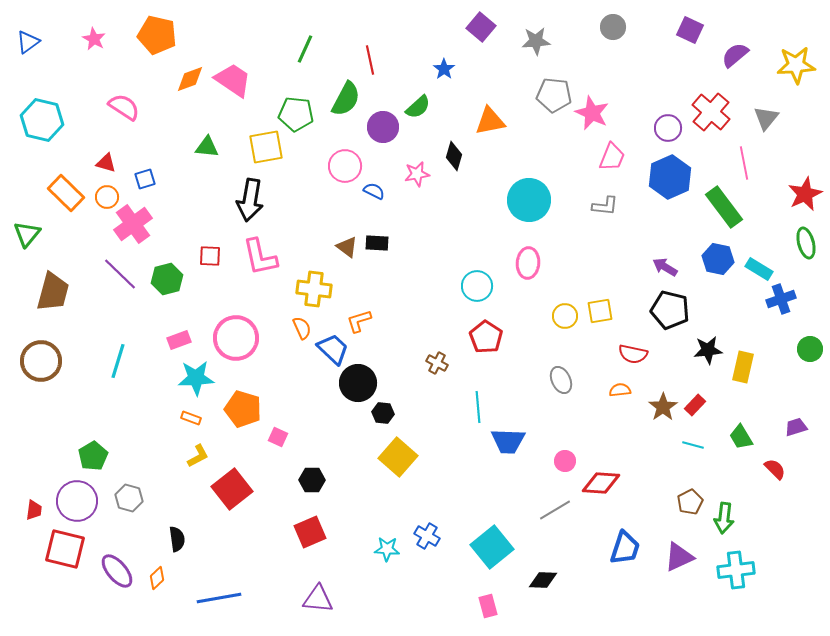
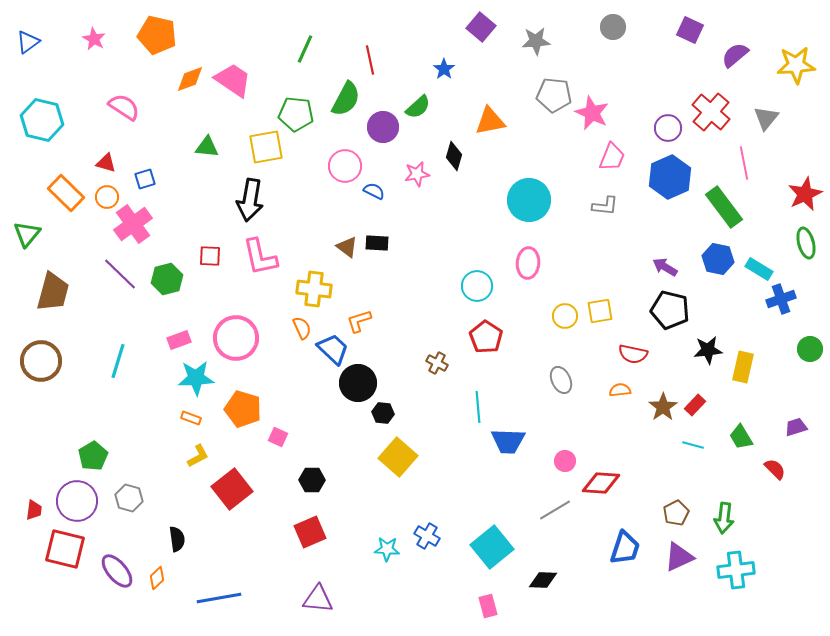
brown pentagon at (690, 502): moved 14 px left, 11 px down
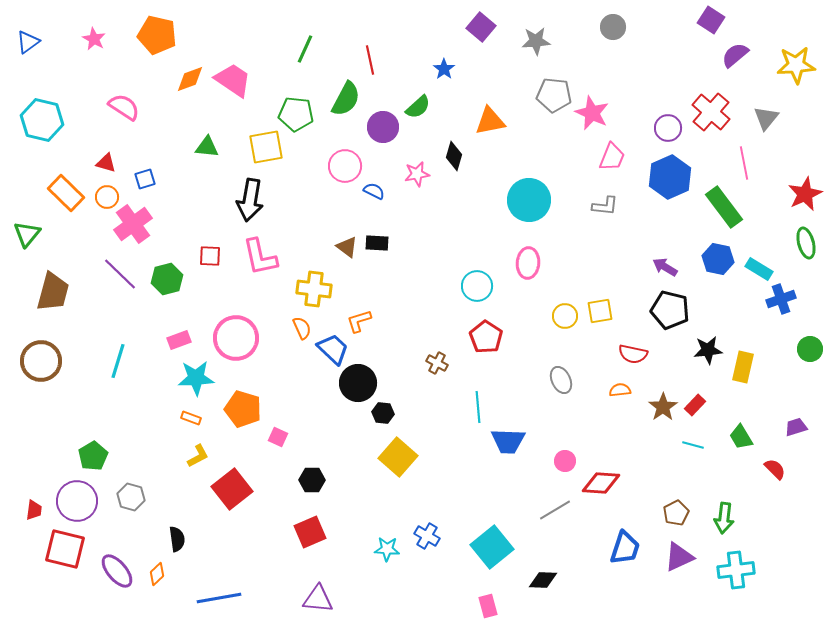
purple square at (690, 30): moved 21 px right, 10 px up; rotated 8 degrees clockwise
gray hexagon at (129, 498): moved 2 px right, 1 px up
orange diamond at (157, 578): moved 4 px up
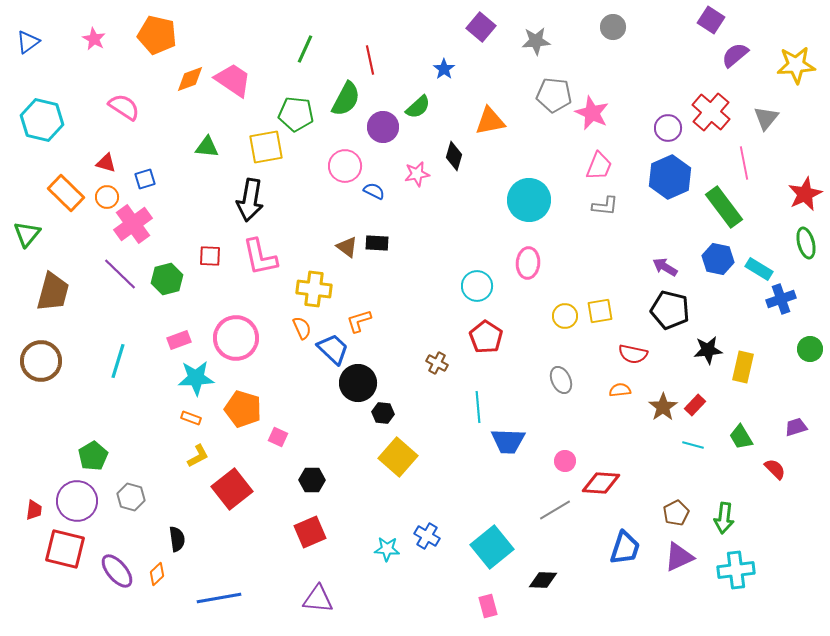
pink trapezoid at (612, 157): moved 13 px left, 9 px down
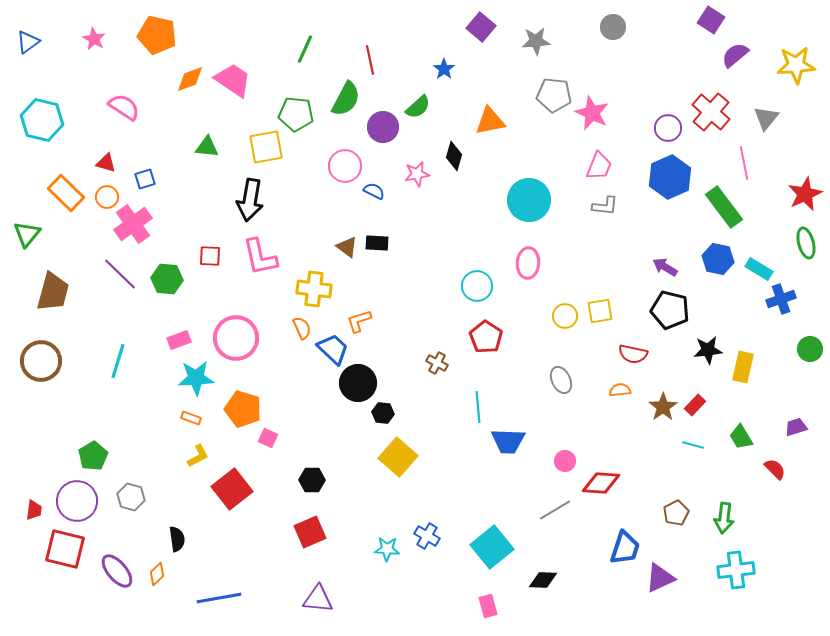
green hexagon at (167, 279): rotated 20 degrees clockwise
pink square at (278, 437): moved 10 px left, 1 px down
purple triangle at (679, 557): moved 19 px left, 21 px down
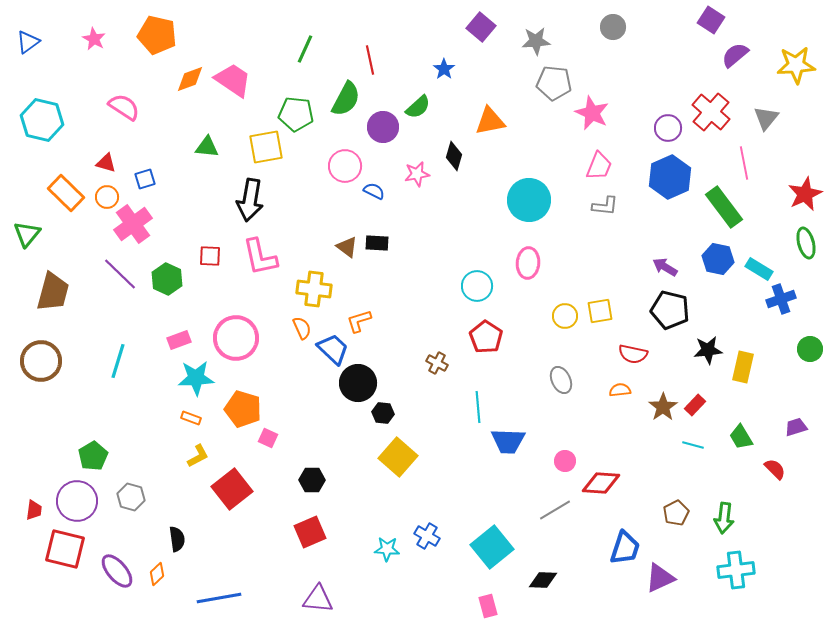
gray pentagon at (554, 95): moved 12 px up
green hexagon at (167, 279): rotated 20 degrees clockwise
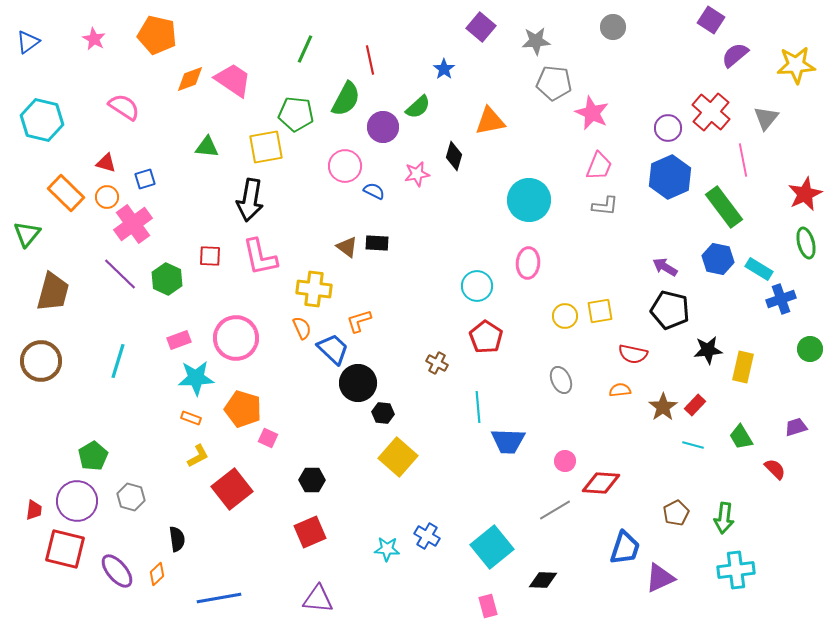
pink line at (744, 163): moved 1 px left, 3 px up
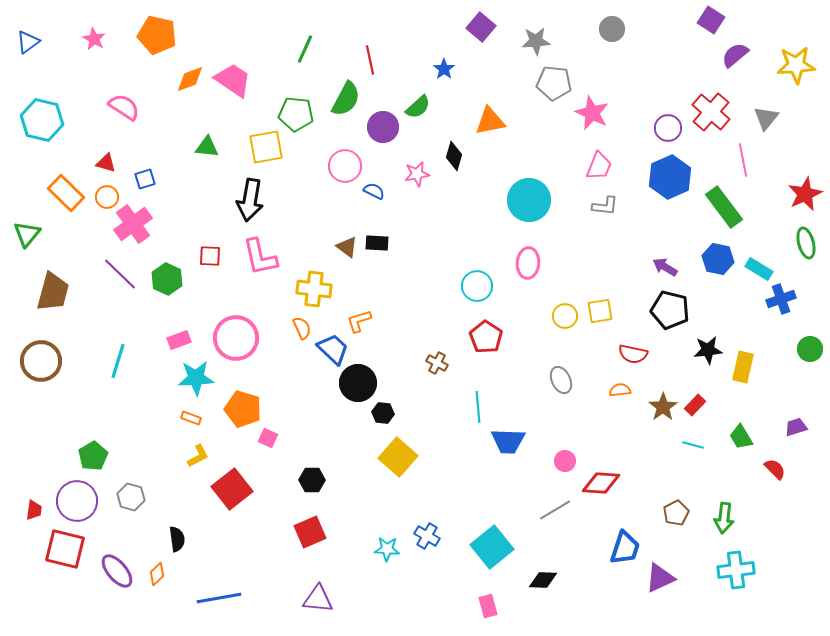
gray circle at (613, 27): moved 1 px left, 2 px down
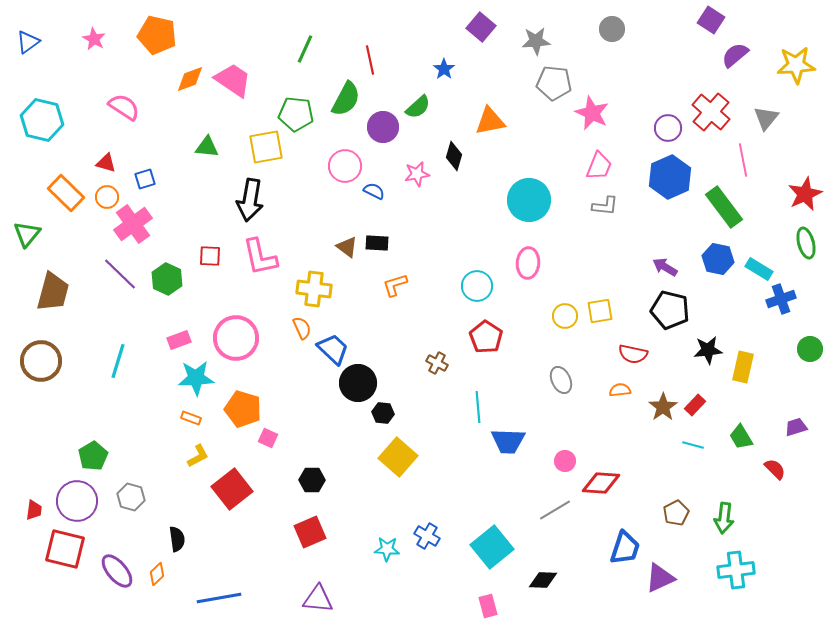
orange L-shape at (359, 321): moved 36 px right, 36 px up
